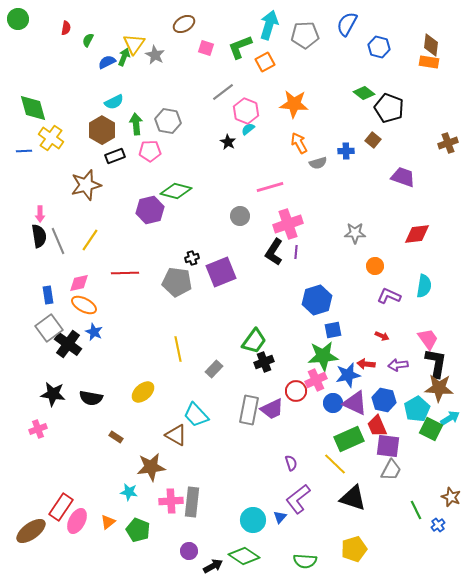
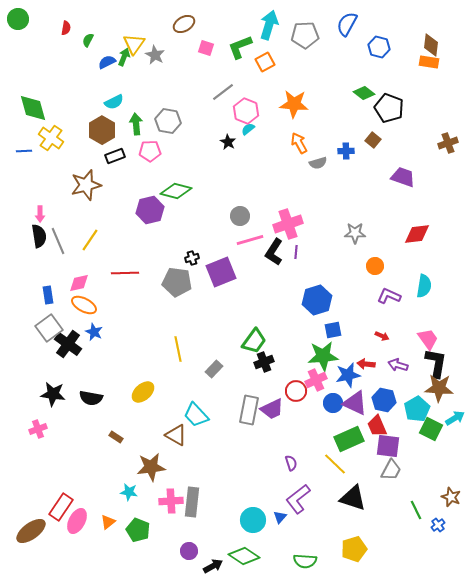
pink line at (270, 187): moved 20 px left, 53 px down
purple arrow at (398, 365): rotated 24 degrees clockwise
cyan arrow at (450, 418): moved 5 px right
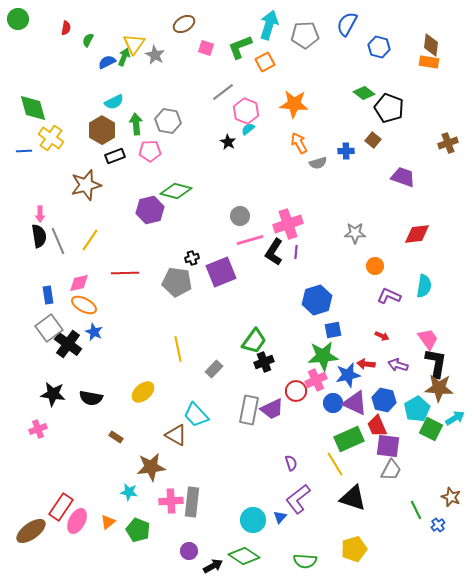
yellow line at (335, 464): rotated 15 degrees clockwise
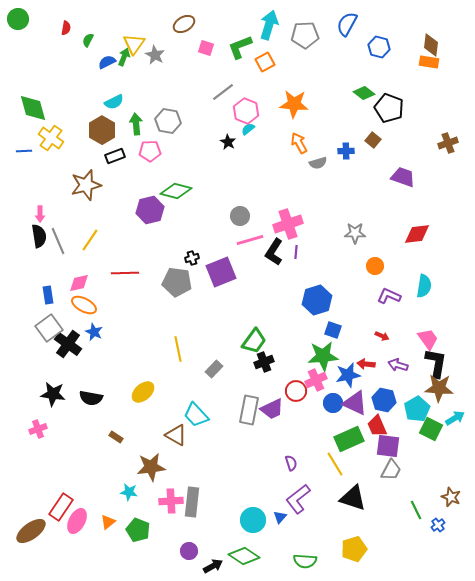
blue square at (333, 330): rotated 30 degrees clockwise
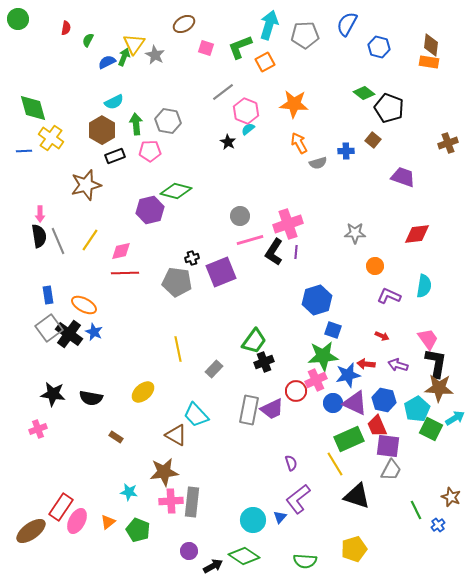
pink diamond at (79, 283): moved 42 px right, 32 px up
black cross at (68, 344): moved 1 px right, 10 px up
brown star at (151, 467): moved 13 px right, 5 px down
black triangle at (353, 498): moved 4 px right, 2 px up
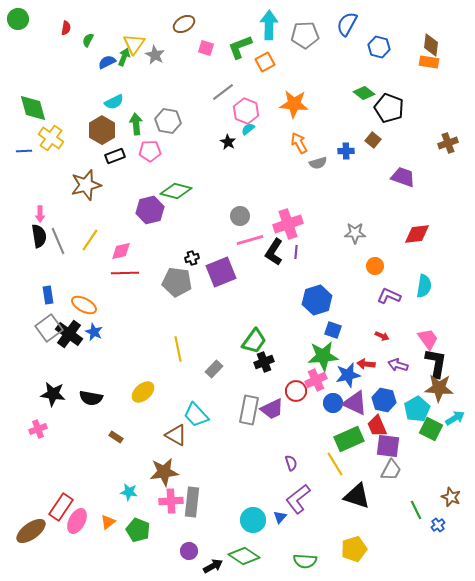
cyan arrow at (269, 25): rotated 16 degrees counterclockwise
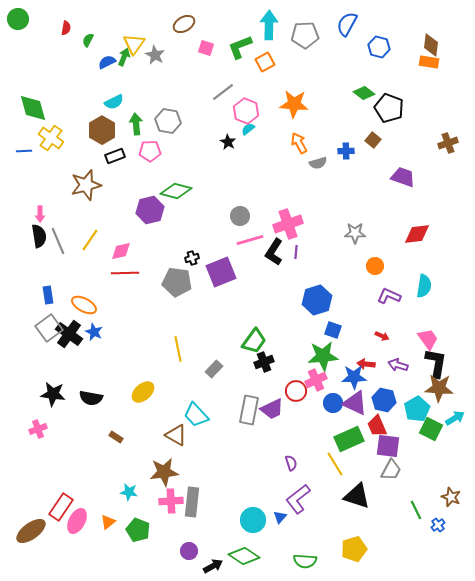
blue star at (348, 375): moved 6 px right, 2 px down; rotated 10 degrees clockwise
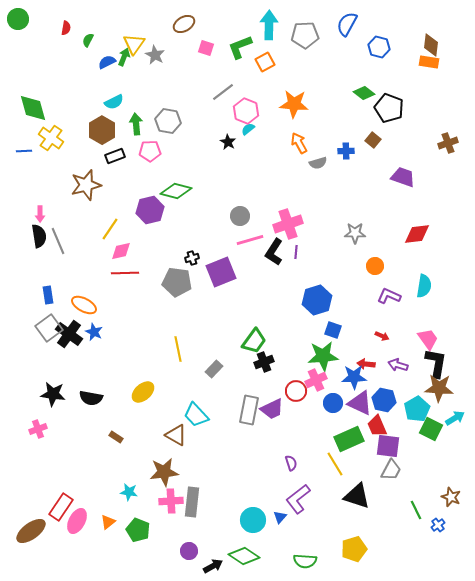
yellow line at (90, 240): moved 20 px right, 11 px up
purple triangle at (355, 403): moved 5 px right
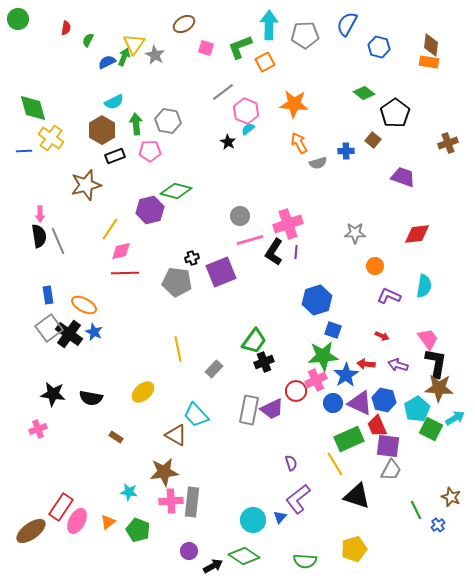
black pentagon at (389, 108): moved 6 px right, 5 px down; rotated 16 degrees clockwise
blue star at (354, 377): moved 8 px left, 2 px up; rotated 30 degrees counterclockwise
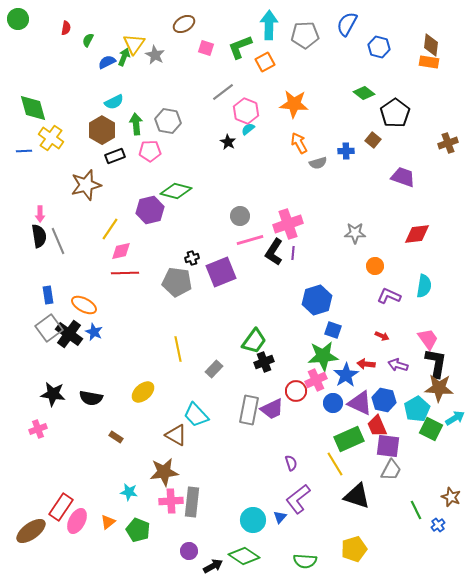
purple line at (296, 252): moved 3 px left, 1 px down
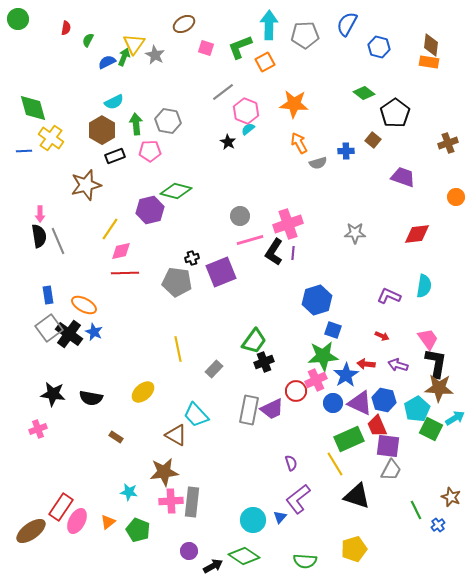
orange circle at (375, 266): moved 81 px right, 69 px up
